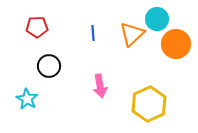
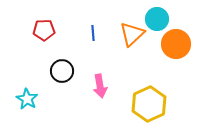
red pentagon: moved 7 px right, 3 px down
black circle: moved 13 px right, 5 px down
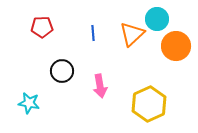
red pentagon: moved 2 px left, 3 px up
orange circle: moved 2 px down
cyan star: moved 2 px right, 4 px down; rotated 20 degrees counterclockwise
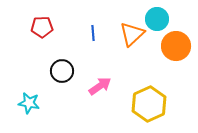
pink arrow: rotated 115 degrees counterclockwise
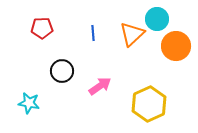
red pentagon: moved 1 px down
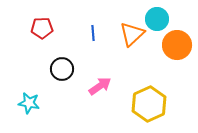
orange circle: moved 1 px right, 1 px up
black circle: moved 2 px up
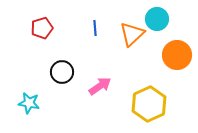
red pentagon: rotated 15 degrees counterclockwise
blue line: moved 2 px right, 5 px up
orange circle: moved 10 px down
black circle: moved 3 px down
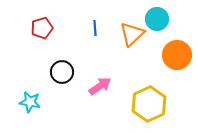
cyan star: moved 1 px right, 1 px up
